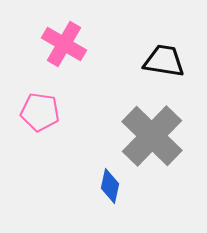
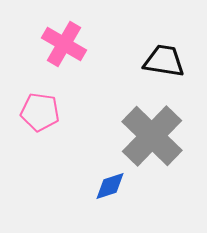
blue diamond: rotated 60 degrees clockwise
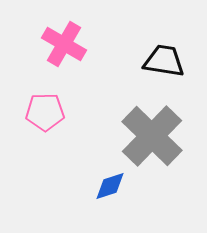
pink pentagon: moved 5 px right; rotated 9 degrees counterclockwise
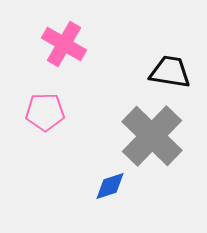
black trapezoid: moved 6 px right, 11 px down
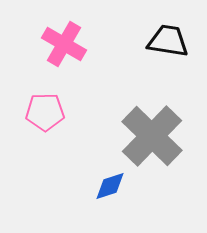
black trapezoid: moved 2 px left, 31 px up
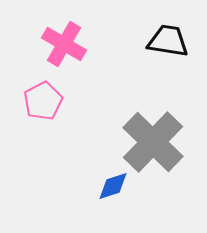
pink pentagon: moved 2 px left, 11 px up; rotated 27 degrees counterclockwise
gray cross: moved 1 px right, 6 px down
blue diamond: moved 3 px right
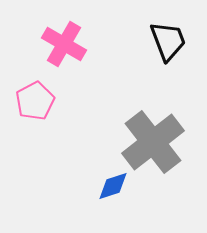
black trapezoid: rotated 60 degrees clockwise
pink pentagon: moved 8 px left
gray cross: rotated 8 degrees clockwise
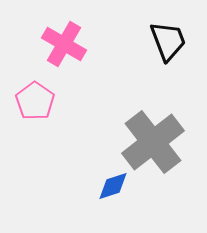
pink pentagon: rotated 9 degrees counterclockwise
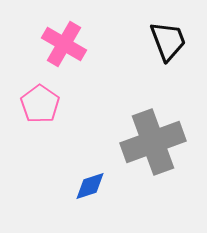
pink pentagon: moved 5 px right, 3 px down
gray cross: rotated 18 degrees clockwise
blue diamond: moved 23 px left
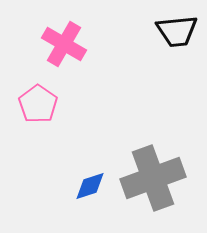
black trapezoid: moved 9 px right, 10 px up; rotated 105 degrees clockwise
pink pentagon: moved 2 px left
gray cross: moved 36 px down
